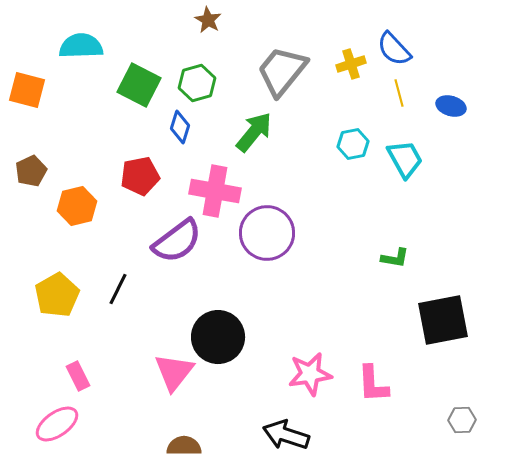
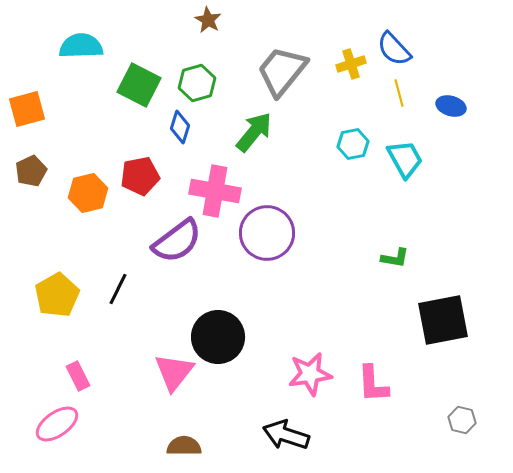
orange square: moved 19 px down; rotated 30 degrees counterclockwise
orange hexagon: moved 11 px right, 13 px up
gray hexagon: rotated 16 degrees clockwise
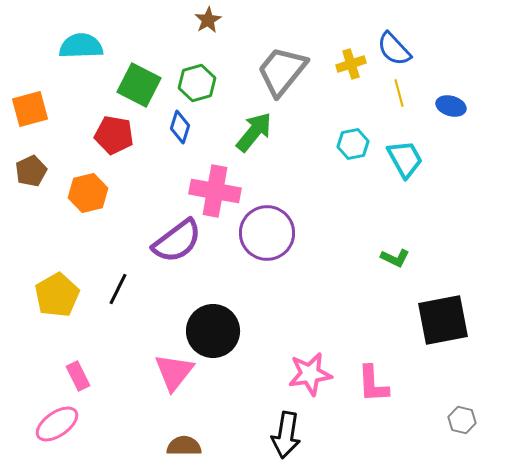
brown star: rotated 12 degrees clockwise
orange square: moved 3 px right
red pentagon: moved 26 px left, 41 px up; rotated 21 degrees clockwise
green L-shape: rotated 16 degrees clockwise
black circle: moved 5 px left, 6 px up
black arrow: rotated 99 degrees counterclockwise
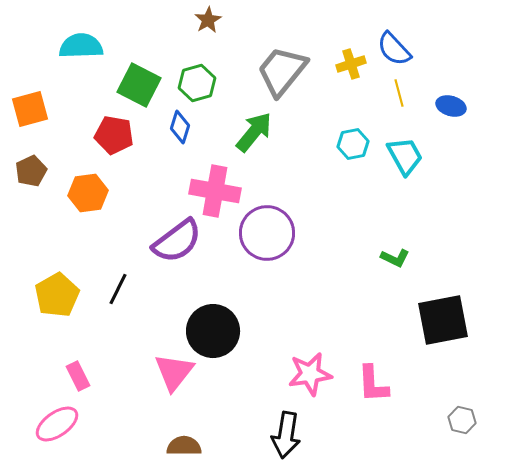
cyan trapezoid: moved 3 px up
orange hexagon: rotated 6 degrees clockwise
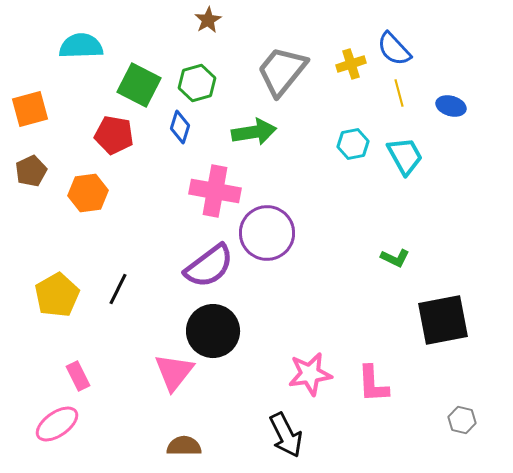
green arrow: rotated 42 degrees clockwise
purple semicircle: moved 32 px right, 25 px down
black arrow: rotated 36 degrees counterclockwise
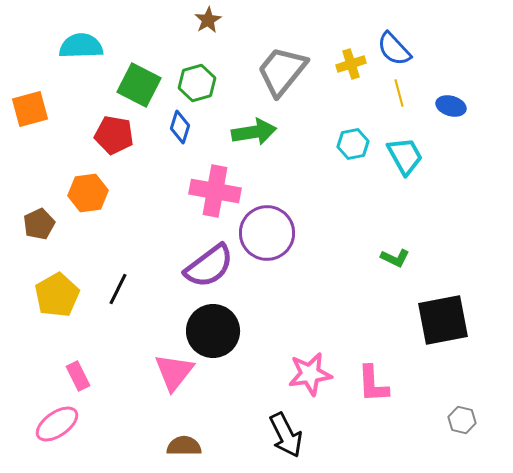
brown pentagon: moved 8 px right, 53 px down
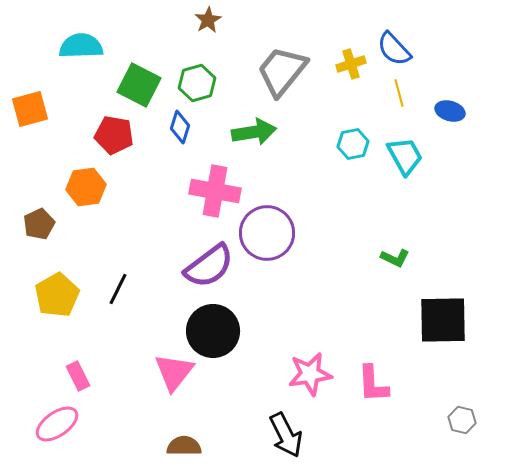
blue ellipse: moved 1 px left, 5 px down
orange hexagon: moved 2 px left, 6 px up
black square: rotated 10 degrees clockwise
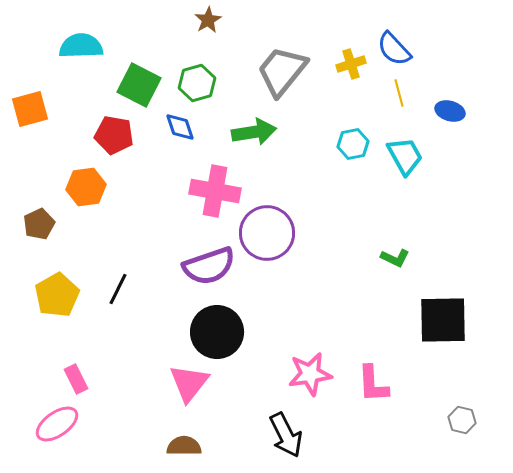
blue diamond: rotated 36 degrees counterclockwise
purple semicircle: rotated 18 degrees clockwise
black circle: moved 4 px right, 1 px down
pink triangle: moved 15 px right, 11 px down
pink rectangle: moved 2 px left, 3 px down
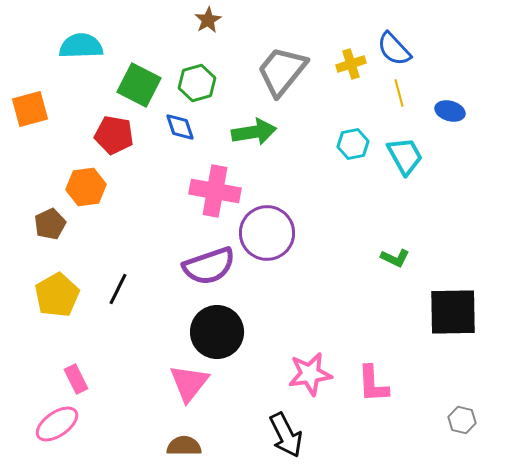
brown pentagon: moved 11 px right
black square: moved 10 px right, 8 px up
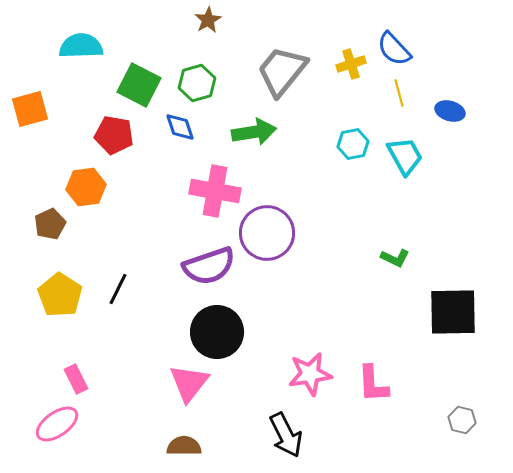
yellow pentagon: moved 3 px right; rotated 9 degrees counterclockwise
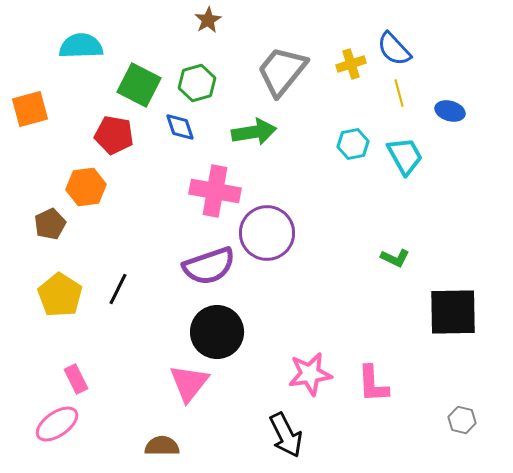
brown semicircle: moved 22 px left
